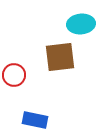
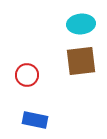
brown square: moved 21 px right, 4 px down
red circle: moved 13 px right
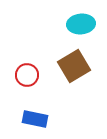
brown square: moved 7 px left, 5 px down; rotated 24 degrees counterclockwise
blue rectangle: moved 1 px up
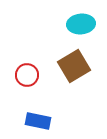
blue rectangle: moved 3 px right, 2 px down
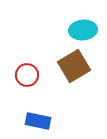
cyan ellipse: moved 2 px right, 6 px down
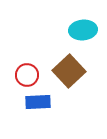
brown square: moved 5 px left, 5 px down; rotated 12 degrees counterclockwise
blue rectangle: moved 19 px up; rotated 15 degrees counterclockwise
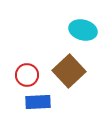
cyan ellipse: rotated 20 degrees clockwise
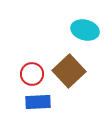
cyan ellipse: moved 2 px right
red circle: moved 5 px right, 1 px up
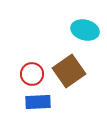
brown square: rotated 8 degrees clockwise
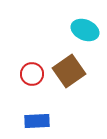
cyan ellipse: rotated 8 degrees clockwise
blue rectangle: moved 1 px left, 19 px down
